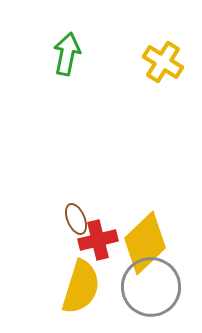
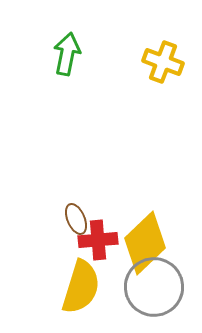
yellow cross: rotated 12 degrees counterclockwise
red cross: rotated 9 degrees clockwise
gray circle: moved 3 px right
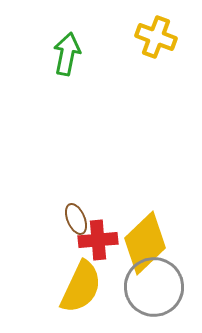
yellow cross: moved 7 px left, 25 px up
yellow semicircle: rotated 8 degrees clockwise
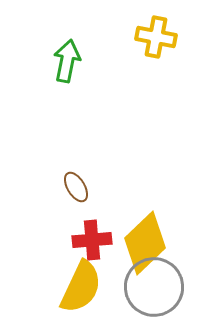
yellow cross: rotated 9 degrees counterclockwise
green arrow: moved 7 px down
brown ellipse: moved 32 px up; rotated 8 degrees counterclockwise
red cross: moved 6 px left
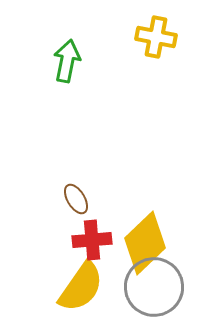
brown ellipse: moved 12 px down
yellow semicircle: rotated 10 degrees clockwise
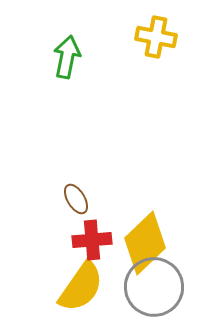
green arrow: moved 4 px up
